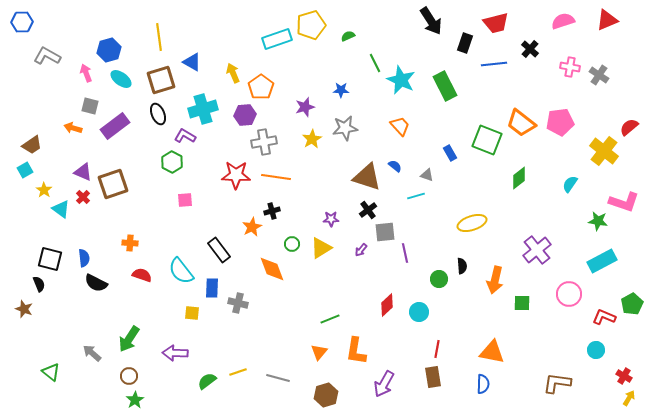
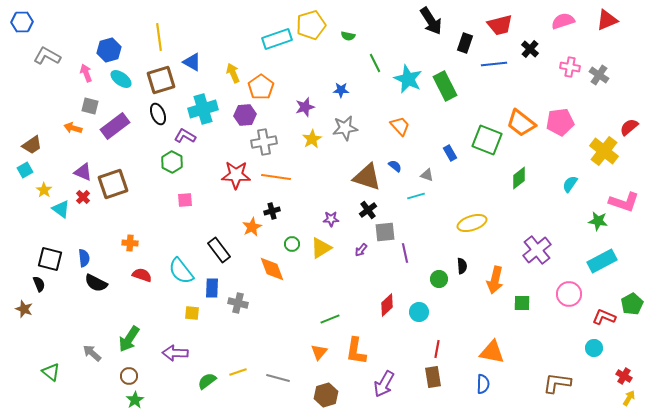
red trapezoid at (496, 23): moved 4 px right, 2 px down
green semicircle at (348, 36): rotated 144 degrees counterclockwise
cyan star at (401, 80): moved 7 px right, 1 px up
cyan circle at (596, 350): moved 2 px left, 2 px up
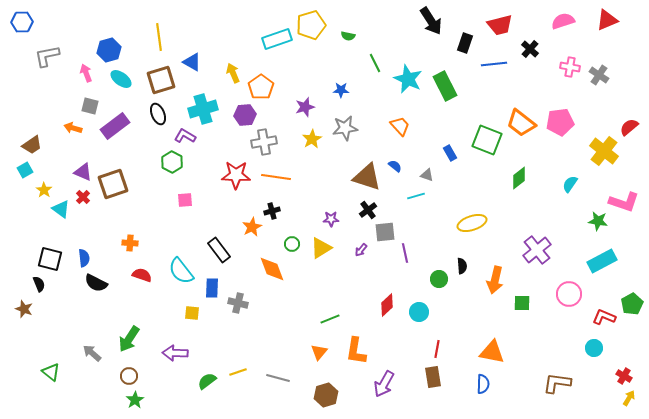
gray L-shape at (47, 56): rotated 40 degrees counterclockwise
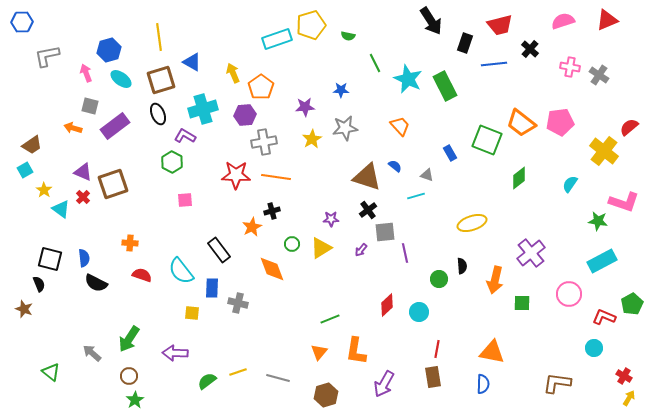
purple star at (305, 107): rotated 12 degrees clockwise
purple cross at (537, 250): moved 6 px left, 3 px down
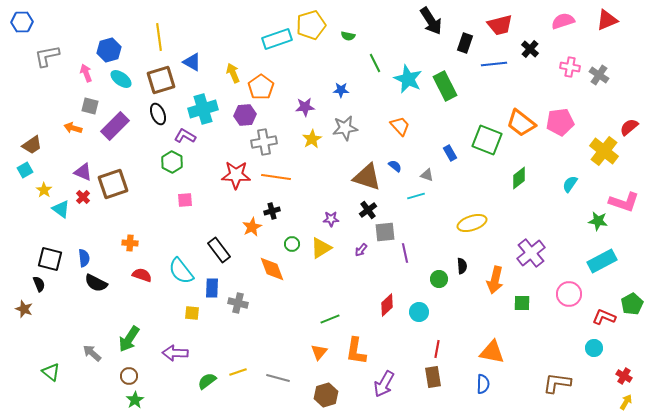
purple rectangle at (115, 126): rotated 8 degrees counterclockwise
yellow arrow at (629, 398): moved 3 px left, 4 px down
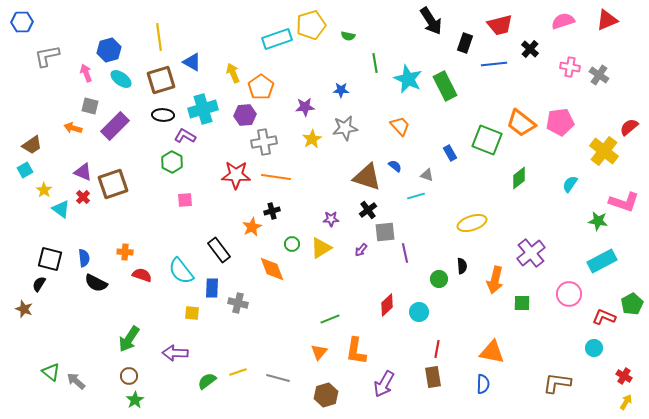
green line at (375, 63): rotated 18 degrees clockwise
black ellipse at (158, 114): moved 5 px right, 1 px down; rotated 65 degrees counterclockwise
orange cross at (130, 243): moved 5 px left, 9 px down
black semicircle at (39, 284): rotated 126 degrees counterclockwise
gray arrow at (92, 353): moved 16 px left, 28 px down
